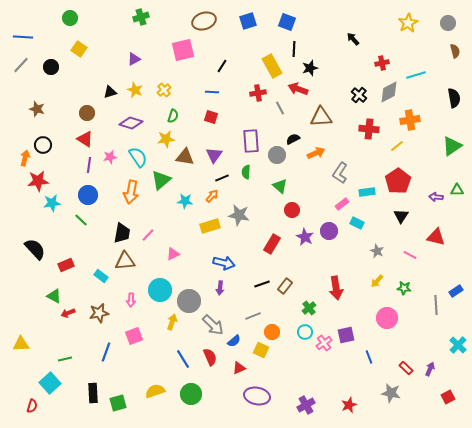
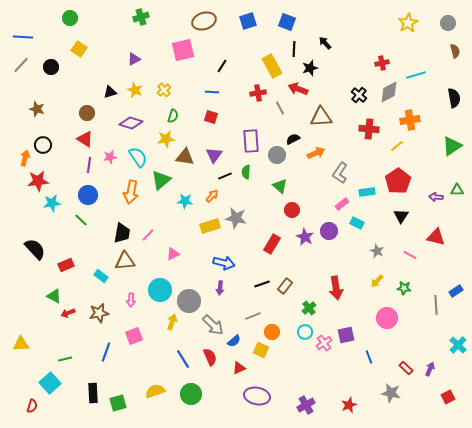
black arrow at (353, 39): moved 28 px left, 4 px down
black line at (222, 178): moved 3 px right, 2 px up
gray star at (239, 215): moved 3 px left, 3 px down
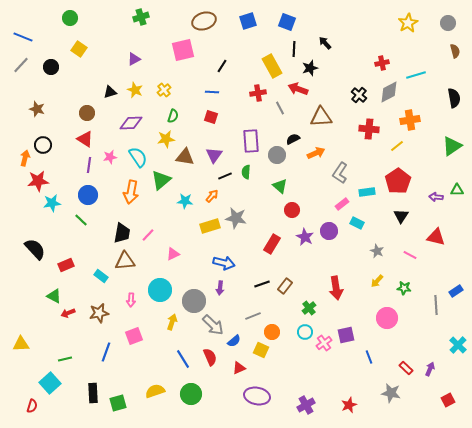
blue line at (23, 37): rotated 18 degrees clockwise
purple diamond at (131, 123): rotated 20 degrees counterclockwise
gray circle at (189, 301): moved 5 px right
red square at (448, 397): moved 3 px down
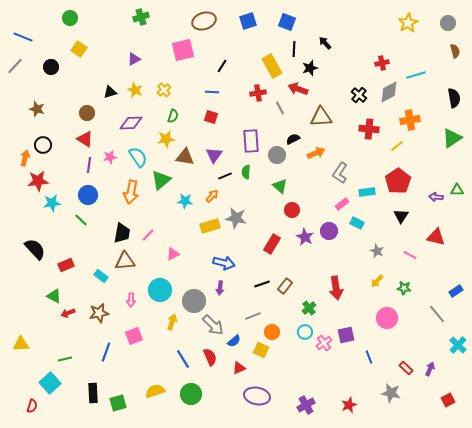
gray line at (21, 65): moved 6 px left, 1 px down
green triangle at (452, 146): moved 8 px up
gray line at (436, 305): moved 1 px right, 9 px down; rotated 36 degrees counterclockwise
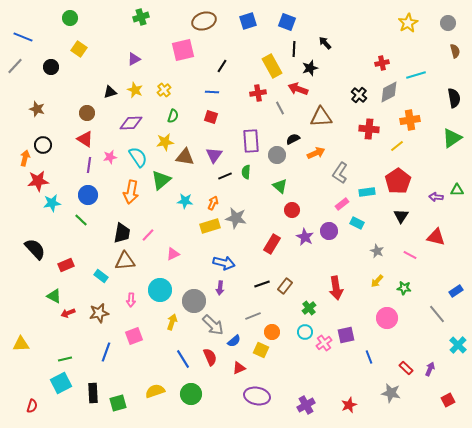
yellow star at (166, 139): moved 1 px left, 3 px down
orange arrow at (212, 196): moved 1 px right, 7 px down; rotated 16 degrees counterclockwise
cyan square at (50, 383): moved 11 px right; rotated 15 degrees clockwise
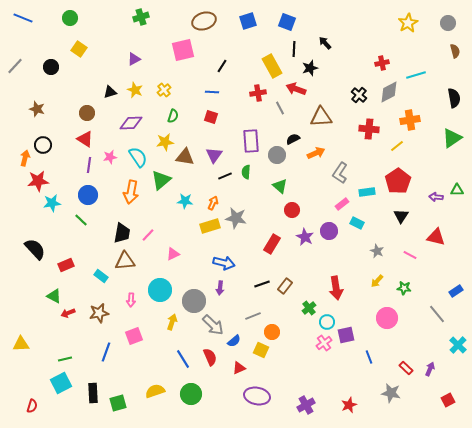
blue line at (23, 37): moved 19 px up
red arrow at (298, 89): moved 2 px left
cyan circle at (305, 332): moved 22 px right, 10 px up
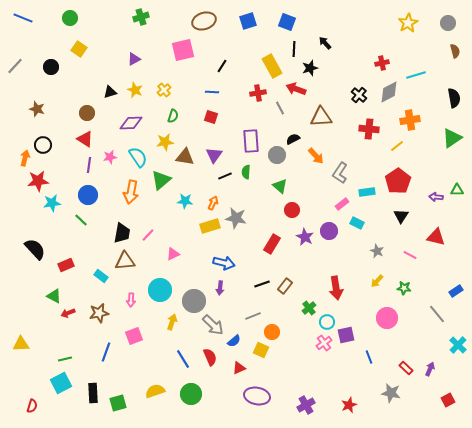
orange arrow at (316, 153): moved 3 px down; rotated 72 degrees clockwise
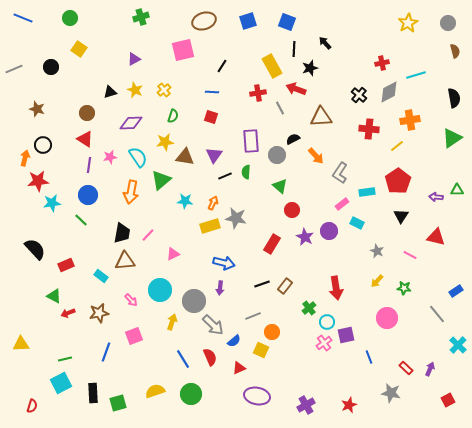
gray line at (15, 66): moved 1 px left, 3 px down; rotated 24 degrees clockwise
pink arrow at (131, 300): rotated 48 degrees counterclockwise
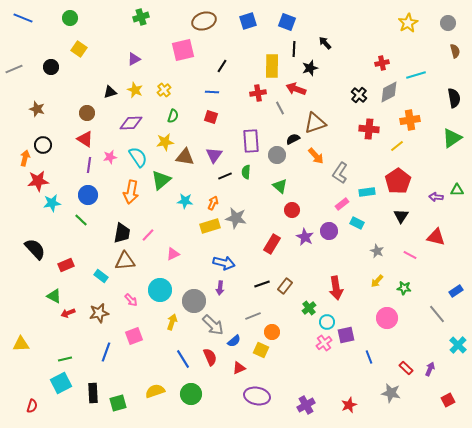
yellow rectangle at (272, 66): rotated 30 degrees clockwise
brown triangle at (321, 117): moved 6 px left, 6 px down; rotated 15 degrees counterclockwise
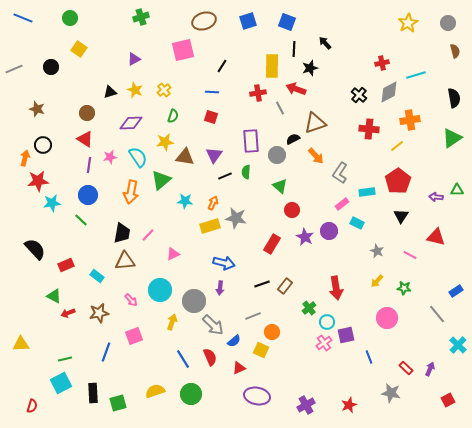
cyan rectangle at (101, 276): moved 4 px left
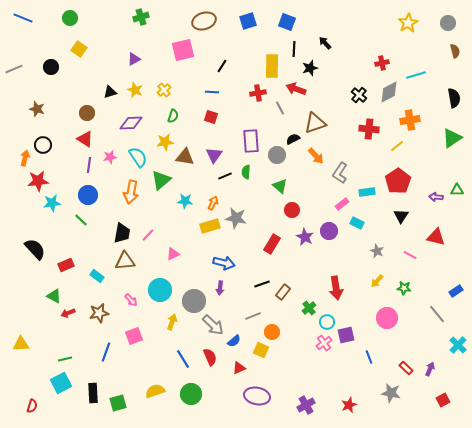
brown rectangle at (285, 286): moved 2 px left, 6 px down
red square at (448, 400): moved 5 px left
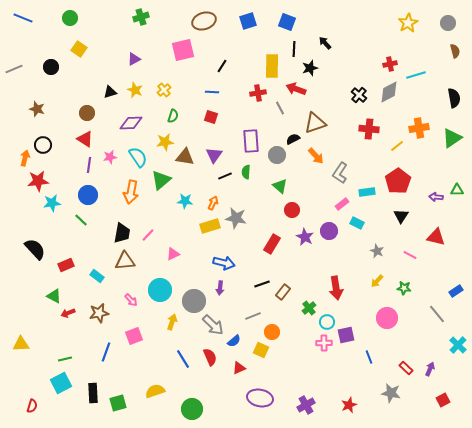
red cross at (382, 63): moved 8 px right, 1 px down
orange cross at (410, 120): moved 9 px right, 8 px down
pink cross at (324, 343): rotated 35 degrees clockwise
green circle at (191, 394): moved 1 px right, 15 px down
purple ellipse at (257, 396): moved 3 px right, 2 px down
